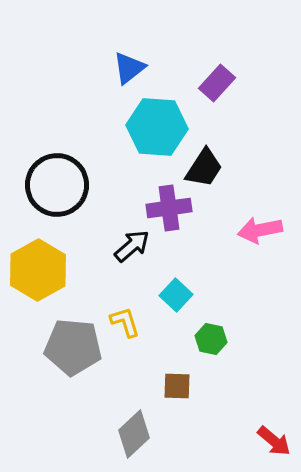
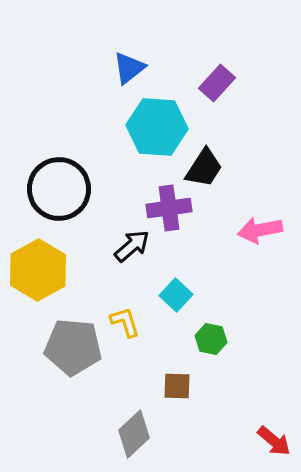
black circle: moved 2 px right, 4 px down
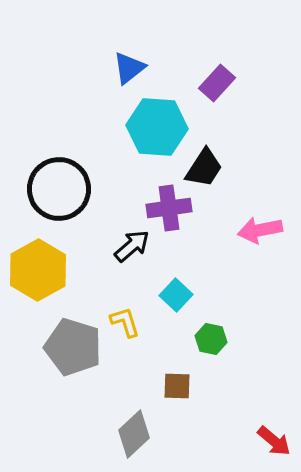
gray pentagon: rotated 12 degrees clockwise
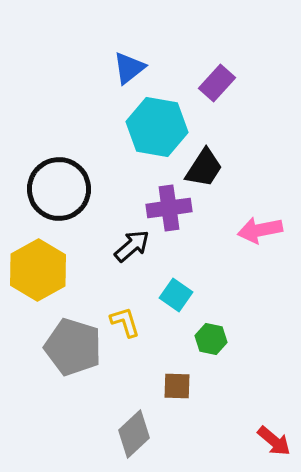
cyan hexagon: rotated 6 degrees clockwise
cyan square: rotated 8 degrees counterclockwise
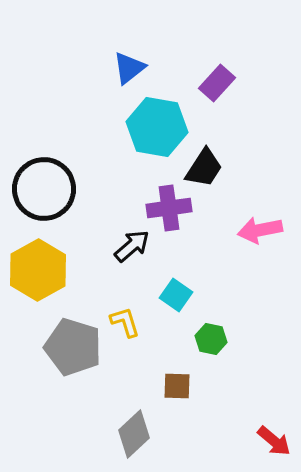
black circle: moved 15 px left
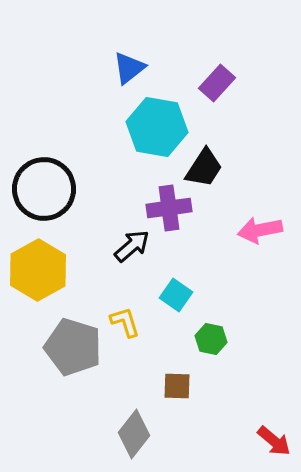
gray diamond: rotated 9 degrees counterclockwise
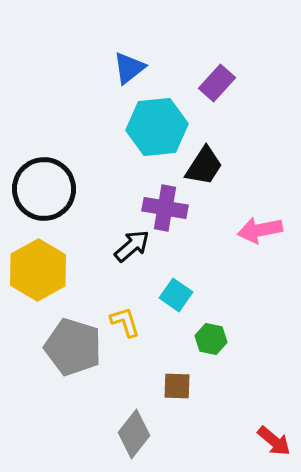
cyan hexagon: rotated 16 degrees counterclockwise
black trapezoid: moved 2 px up
purple cross: moved 4 px left; rotated 18 degrees clockwise
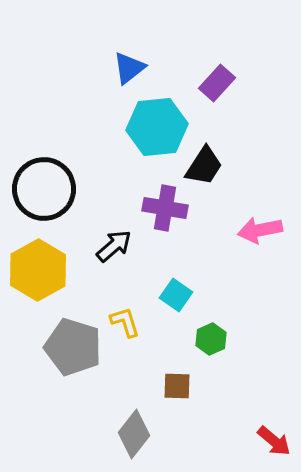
black arrow: moved 18 px left
green hexagon: rotated 24 degrees clockwise
